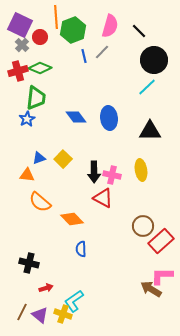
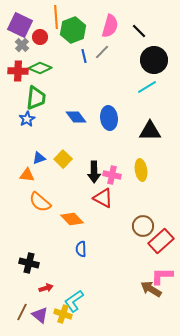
red cross: rotated 18 degrees clockwise
cyan line: rotated 12 degrees clockwise
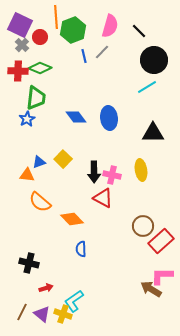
black triangle: moved 3 px right, 2 px down
blue triangle: moved 4 px down
purple triangle: moved 2 px right, 1 px up
